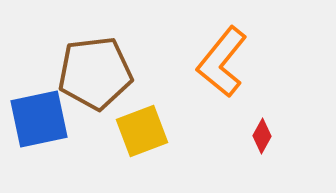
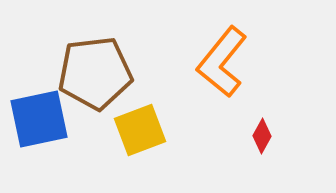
yellow square: moved 2 px left, 1 px up
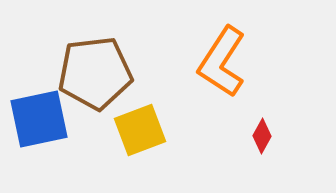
orange L-shape: rotated 6 degrees counterclockwise
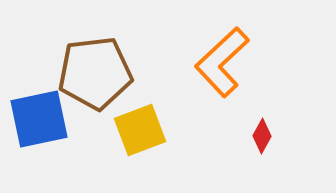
orange L-shape: rotated 14 degrees clockwise
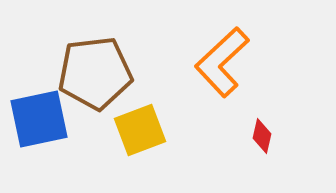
red diamond: rotated 16 degrees counterclockwise
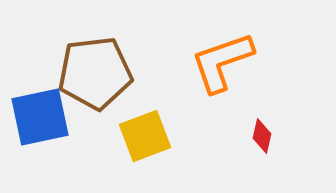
orange L-shape: rotated 24 degrees clockwise
blue square: moved 1 px right, 2 px up
yellow square: moved 5 px right, 6 px down
